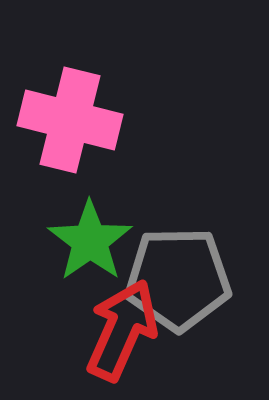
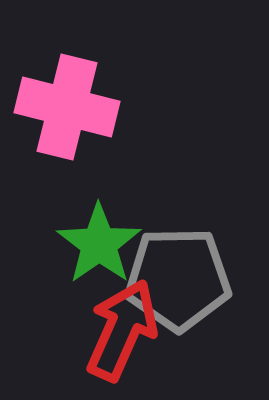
pink cross: moved 3 px left, 13 px up
green star: moved 9 px right, 3 px down
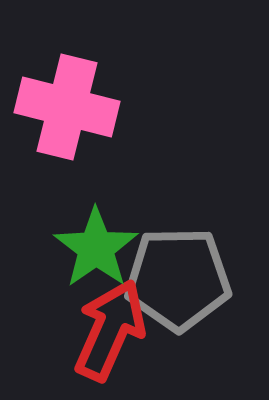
green star: moved 3 px left, 4 px down
red arrow: moved 12 px left
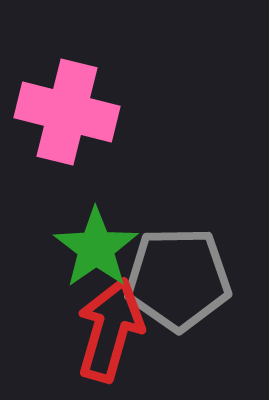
pink cross: moved 5 px down
red arrow: rotated 8 degrees counterclockwise
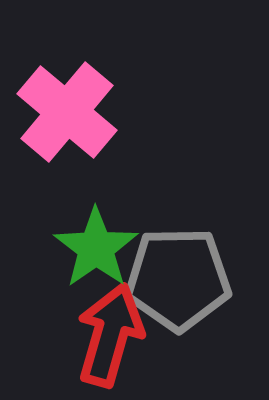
pink cross: rotated 26 degrees clockwise
red arrow: moved 5 px down
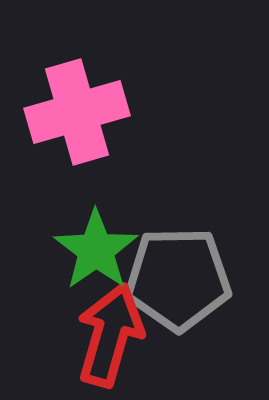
pink cross: moved 10 px right; rotated 34 degrees clockwise
green star: moved 2 px down
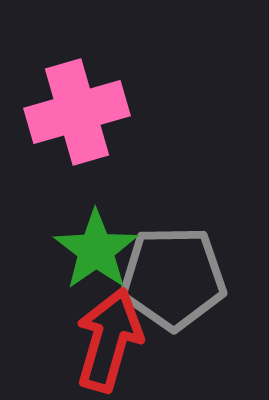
gray pentagon: moved 5 px left, 1 px up
red arrow: moved 1 px left, 5 px down
